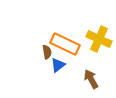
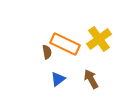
yellow cross: rotated 30 degrees clockwise
blue triangle: moved 14 px down
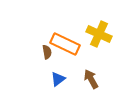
yellow cross: moved 5 px up; rotated 30 degrees counterclockwise
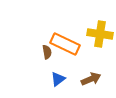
yellow cross: moved 1 px right; rotated 15 degrees counterclockwise
brown arrow: rotated 96 degrees clockwise
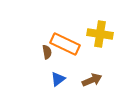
brown arrow: moved 1 px right, 1 px down
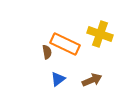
yellow cross: rotated 10 degrees clockwise
